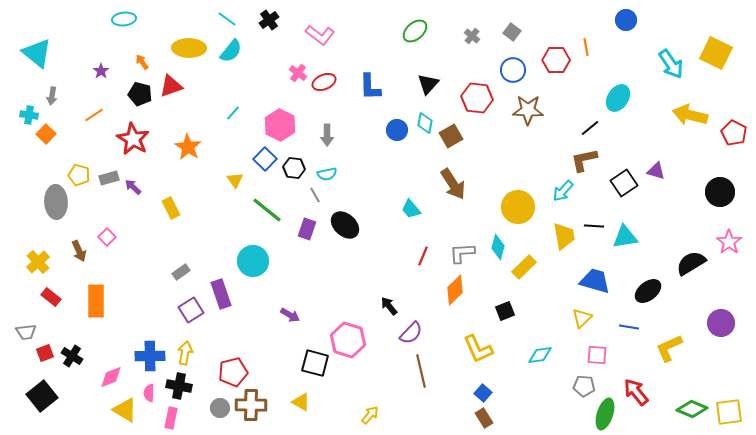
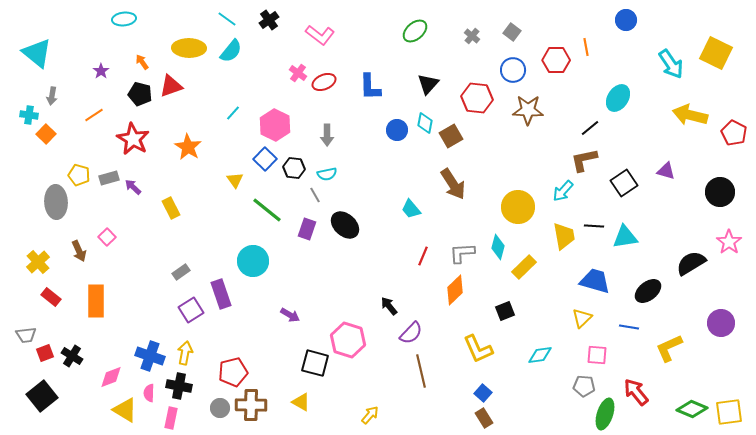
pink hexagon at (280, 125): moved 5 px left
purple triangle at (656, 171): moved 10 px right
gray trapezoid at (26, 332): moved 3 px down
blue cross at (150, 356): rotated 20 degrees clockwise
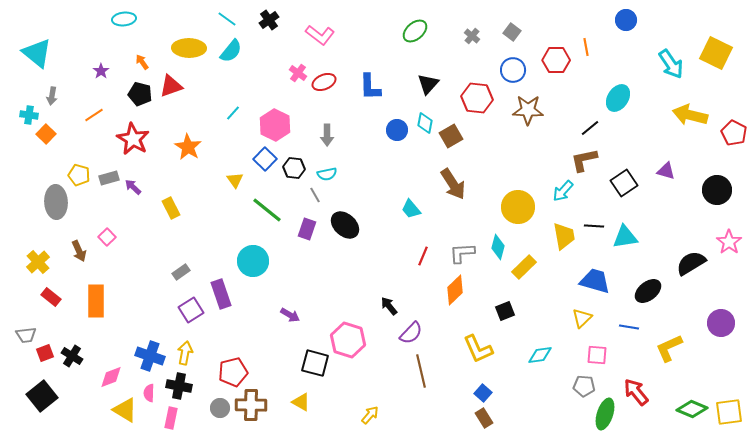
black circle at (720, 192): moved 3 px left, 2 px up
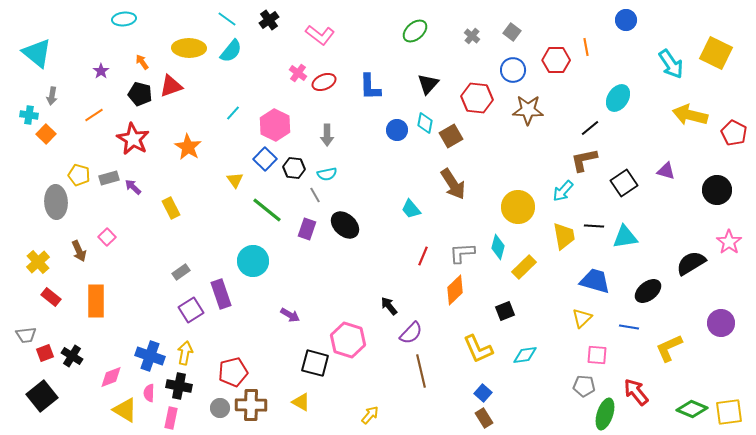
cyan diamond at (540, 355): moved 15 px left
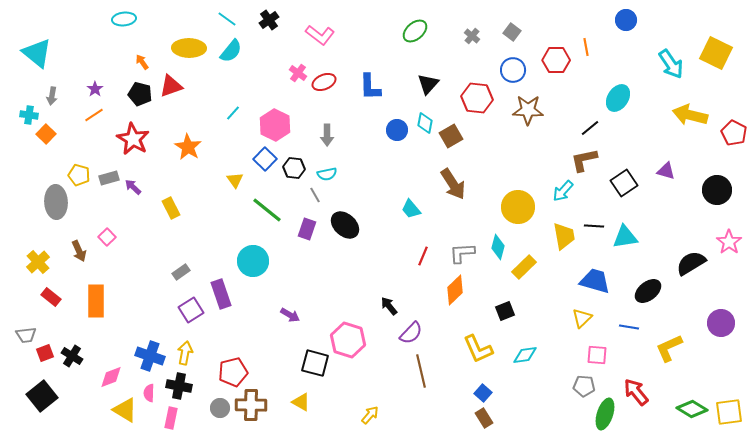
purple star at (101, 71): moved 6 px left, 18 px down
green diamond at (692, 409): rotated 8 degrees clockwise
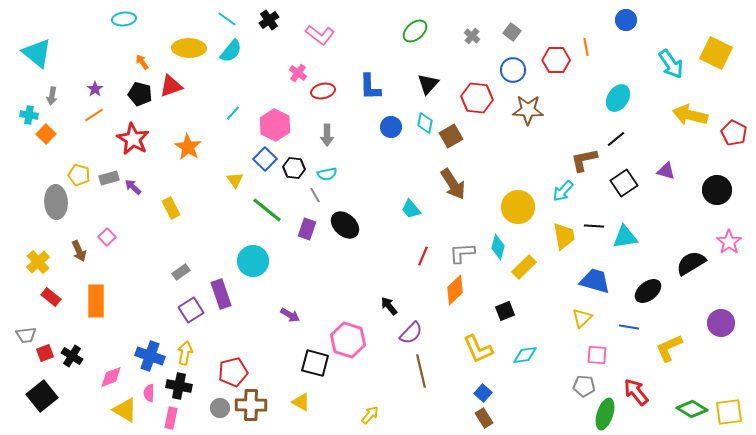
red ellipse at (324, 82): moved 1 px left, 9 px down; rotated 10 degrees clockwise
black line at (590, 128): moved 26 px right, 11 px down
blue circle at (397, 130): moved 6 px left, 3 px up
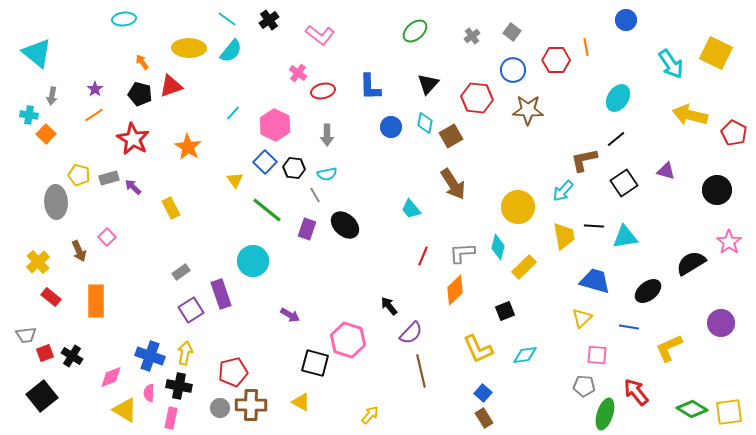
gray cross at (472, 36): rotated 14 degrees clockwise
blue square at (265, 159): moved 3 px down
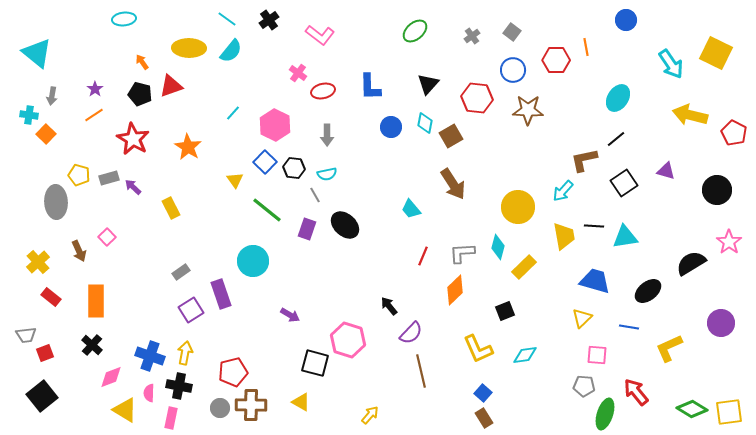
black cross at (72, 356): moved 20 px right, 11 px up; rotated 10 degrees clockwise
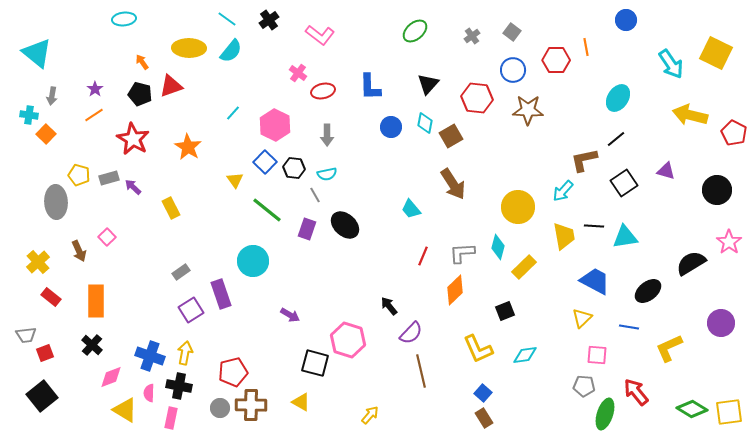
blue trapezoid at (595, 281): rotated 12 degrees clockwise
